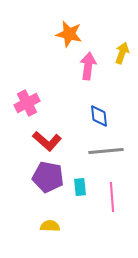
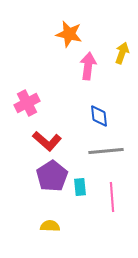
purple pentagon: moved 4 px right, 1 px up; rotated 28 degrees clockwise
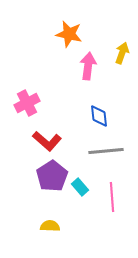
cyan rectangle: rotated 36 degrees counterclockwise
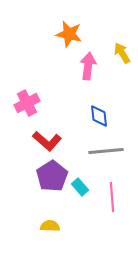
yellow arrow: rotated 50 degrees counterclockwise
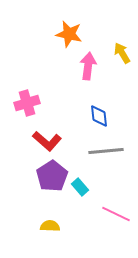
pink cross: rotated 10 degrees clockwise
pink line: moved 4 px right, 17 px down; rotated 60 degrees counterclockwise
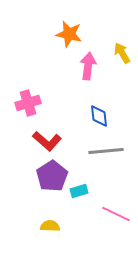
pink cross: moved 1 px right
cyan rectangle: moved 1 px left, 4 px down; rotated 66 degrees counterclockwise
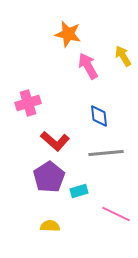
orange star: moved 1 px left
yellow arrow: moved 1 px right, 3 px down
pink arrow: rotated 36 degrees counterclockwise
red L-shape: moved 8 px right
gray line: moved 2 px down
purple pentagon: moved 3 px left, 1 px down
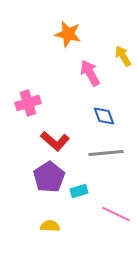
pink arrow: moved 2 px right, 7 px down
blue diamond: moved 5 px right; rotated 15 degrees counterclockwise
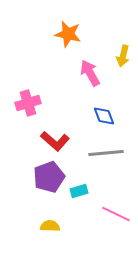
yellow arrow: rotated 135 degrees counterclockwise
purple pentagon: rotated 12 degrees clockwise
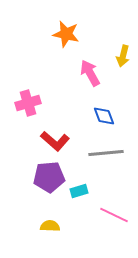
orange star: moved 2 px left
purple pentagon: rotated 16 degrees clockwise
pink line: moved 2 px left, 1 px down
